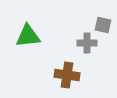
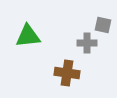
brown cross: moved 2 px up
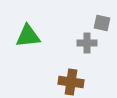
gray square: moved 1 px left, 2 px up
brown cross: moved 4 px right, 9 px down
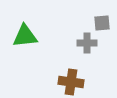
gray square: rotated 18 degrees counterclockwise
green triangle: moved 3 px left
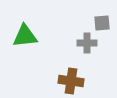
brown cross: moved 1 px up
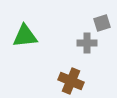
gray square: rotated 12 degrees counterclockwise
brown cross: rotated 15 degrees clockwise
